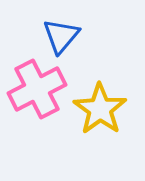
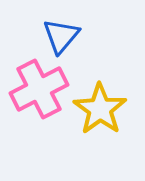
pink cross: moved 2 px right
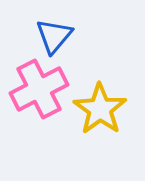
blue triangle: moved 7 px left
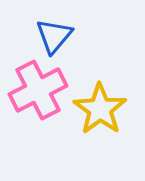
pink cross: moved 1 px left, 1 px down
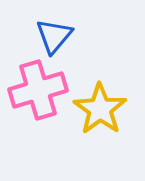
pink cross: rotated 10 degrees clockwise
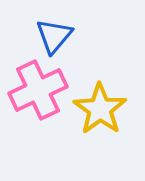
pink cross: rotated 8 degrees counterclockwise
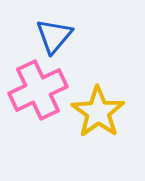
yellow star: moved 2 px left, 3 px down
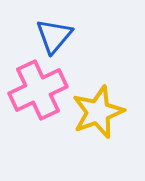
yellow star: rotated 16 degrees clockwise
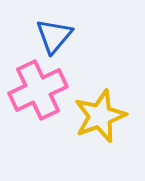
yellow star: moved 2 px right, 4 px down
